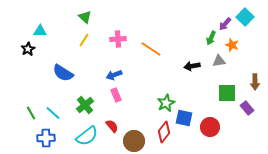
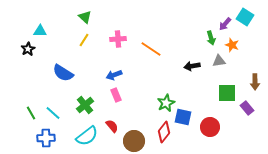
cyan square: rotated 12 degrees counterclockwise
green arrow: rotated 40 degrees counterclockwise
blue square: moved 1 px left, 1 px up
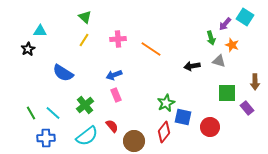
gray triangle: rotated 24 degrees clockwise
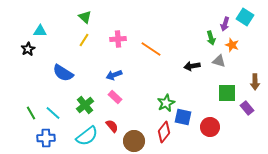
purple arrow: rotated 24 degrees counterclockwise
pink rectangle: moved 1 px left, 2 px down; rotated 24 degrees counterclockwise
